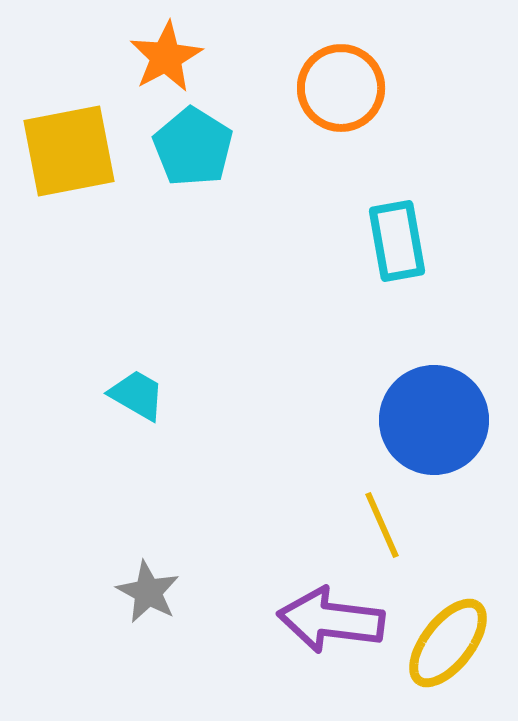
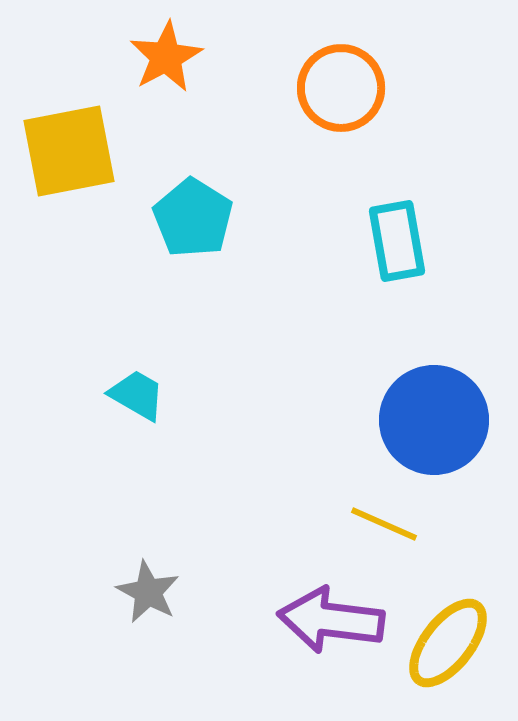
cyan pentagon: moved 71 px down
yellow line: moved 2 px right, 1 px up; rotated 42 degrees counterclockwise
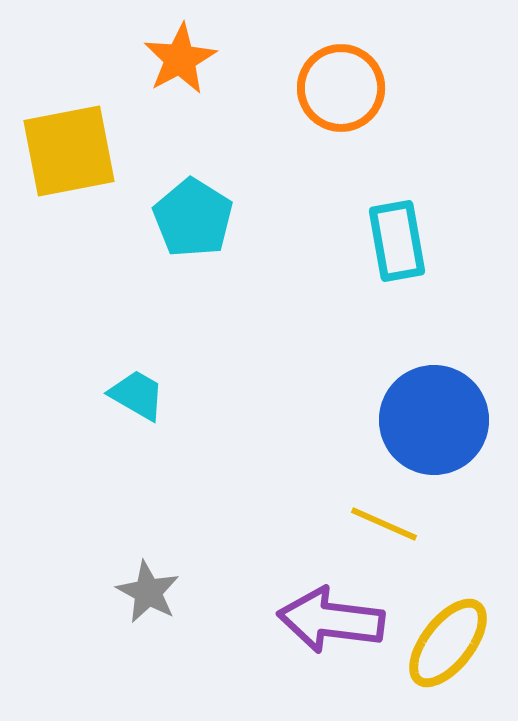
orange star: moved 14 px right, 2 px down
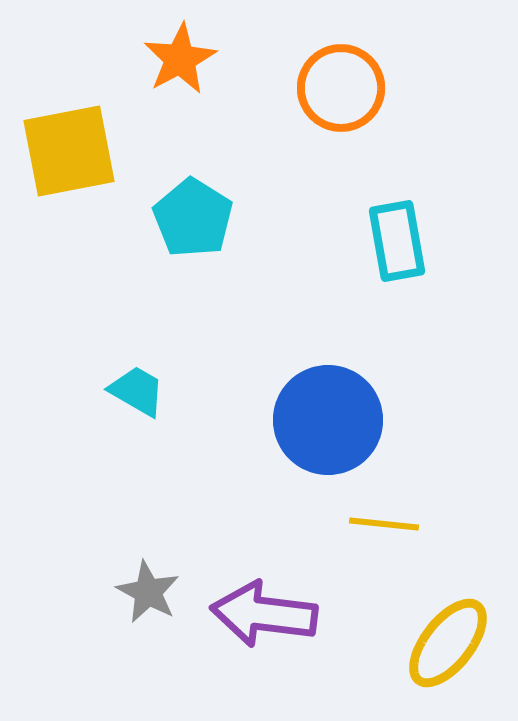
cyan trapezoid: moved 4 px up
blue circle: moved 106 px left
yellow line: rotated 18 degrees counterclockwise
purple arrow: moved 67 px left, 6 px up
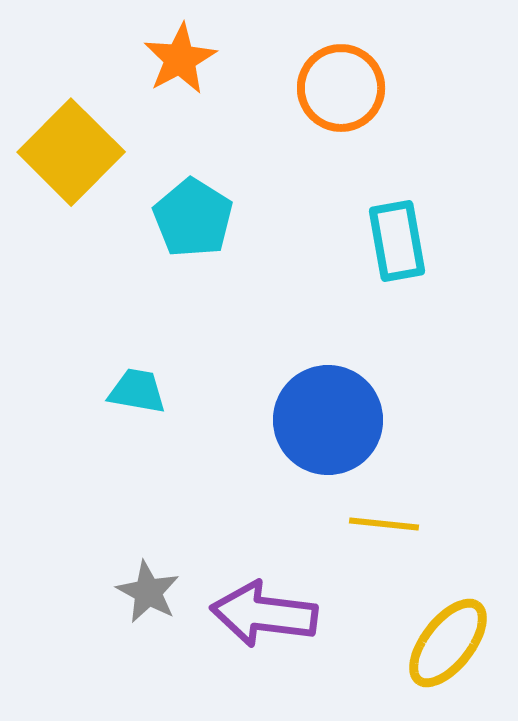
yellow square: moved 2 px right, 1 px down; rotated 34 degrees counterclockwise
cyan trapezoid: rotated 20 degrees counterclockwise
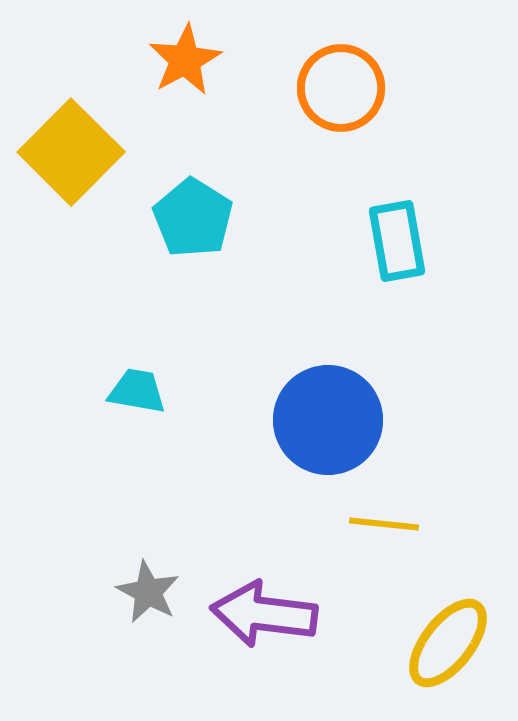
orange star: moved 5 px right, 1 px down
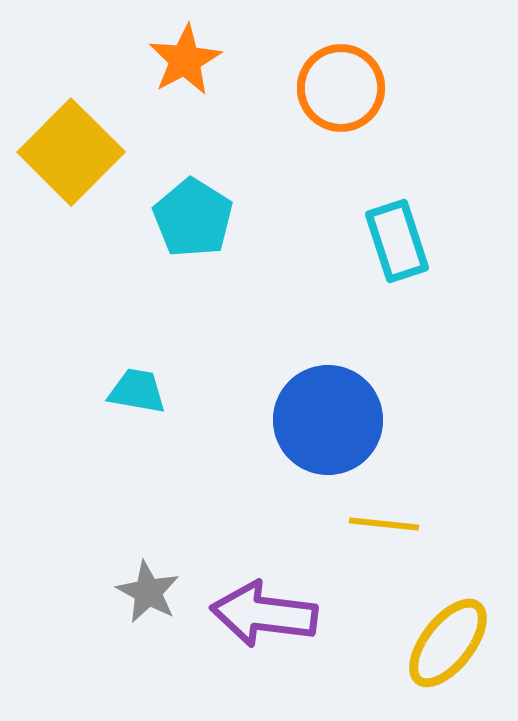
cyan rectangle: rotated 8 degrees counterclockwise
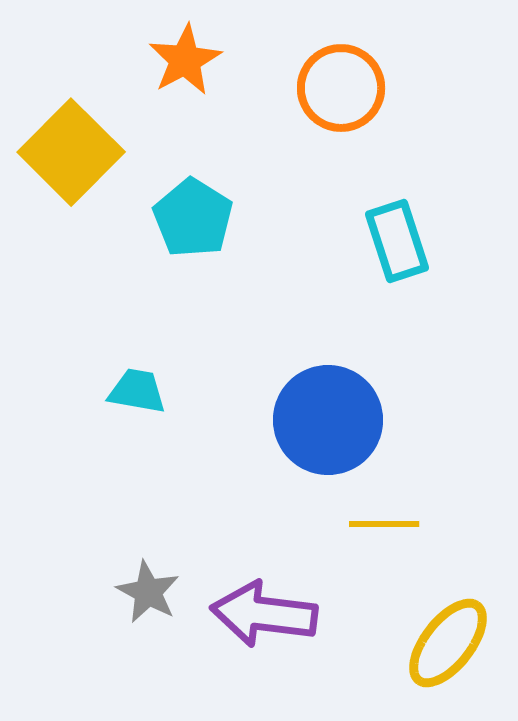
yellow line: rotated 6 degrees counterclockwise
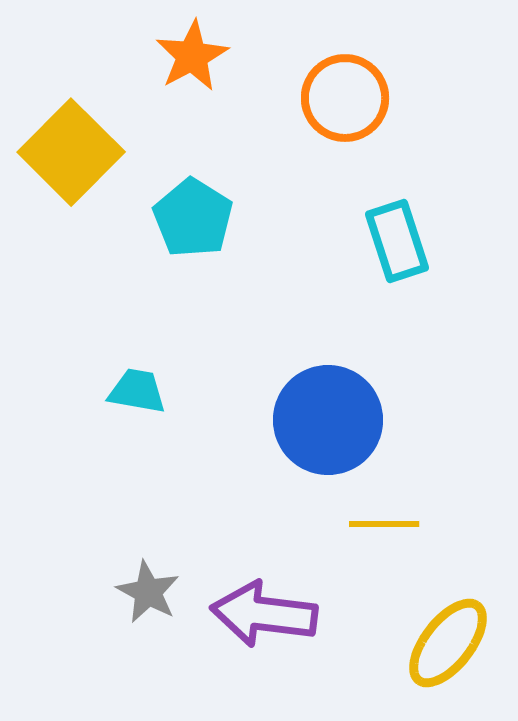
orange star: moved 7 px right, 4 px up
orange circle: moved 4 px right, 10 px down
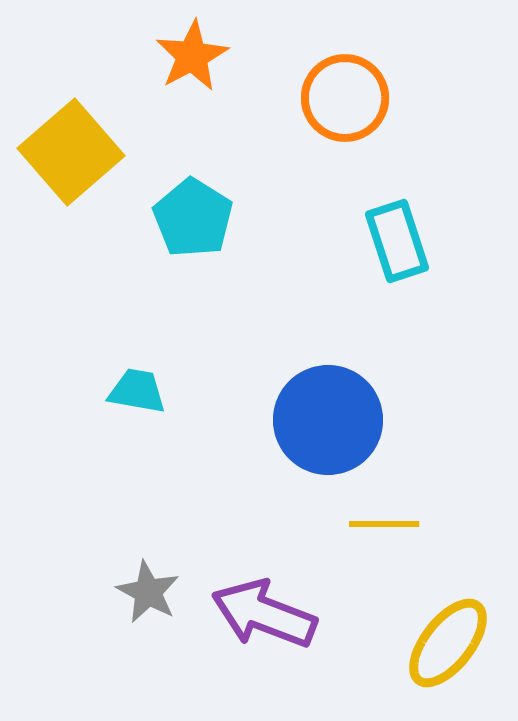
yellow square: rotated 4 degrees clockwise
purple arrow: rotated 14 degrees clockwise
